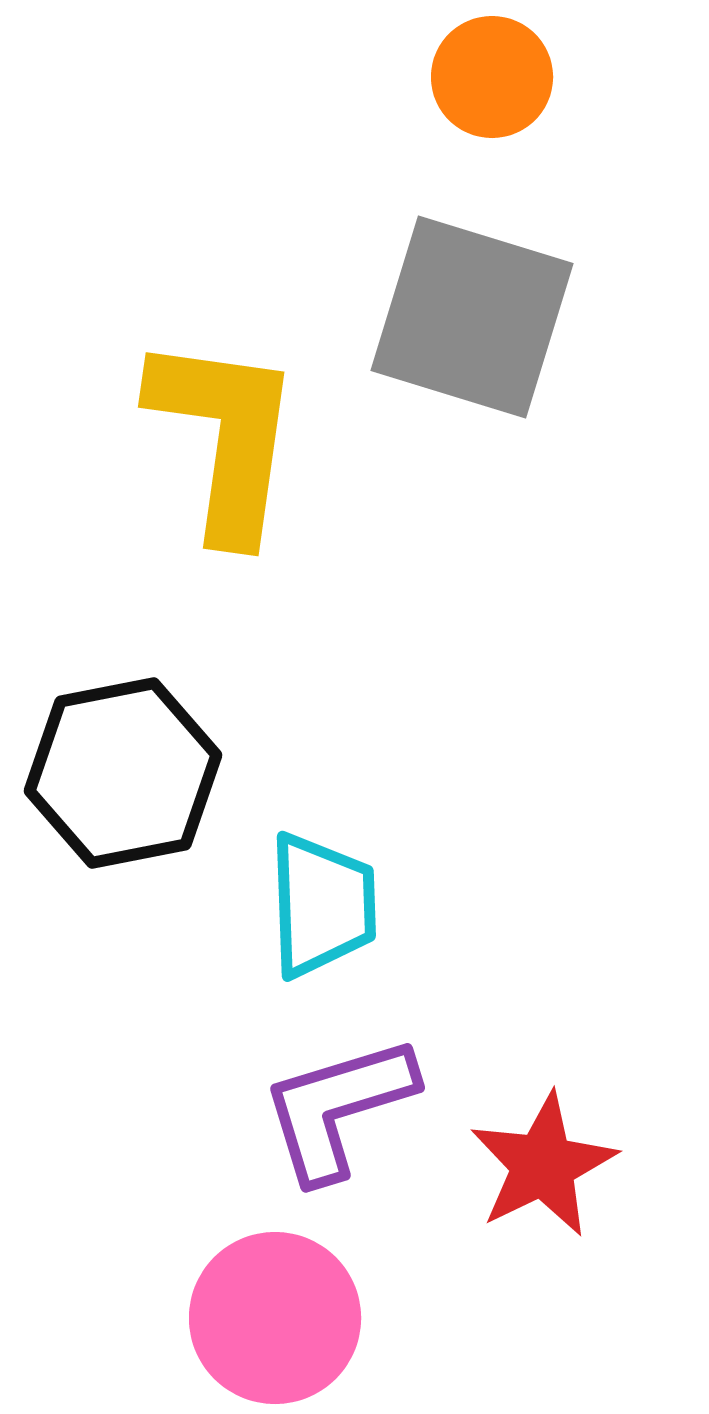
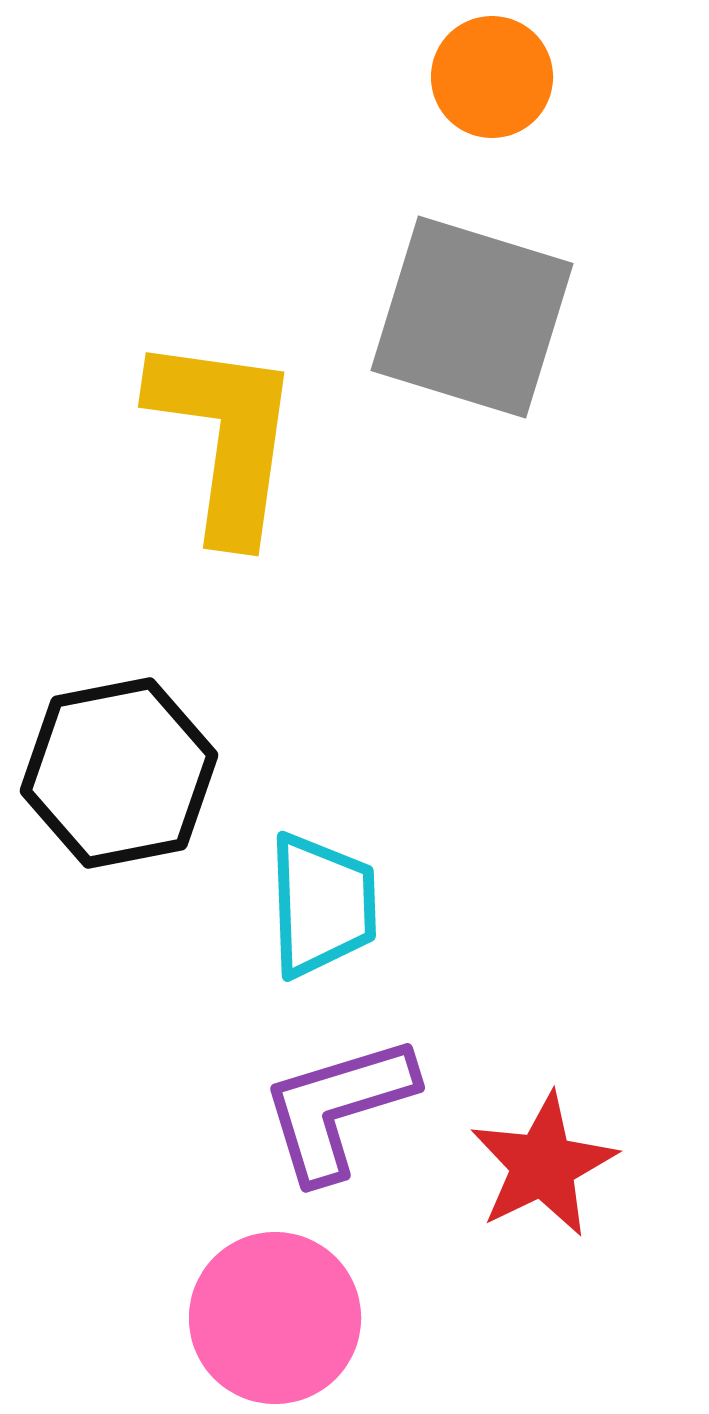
black hexagon: moved 4 px left
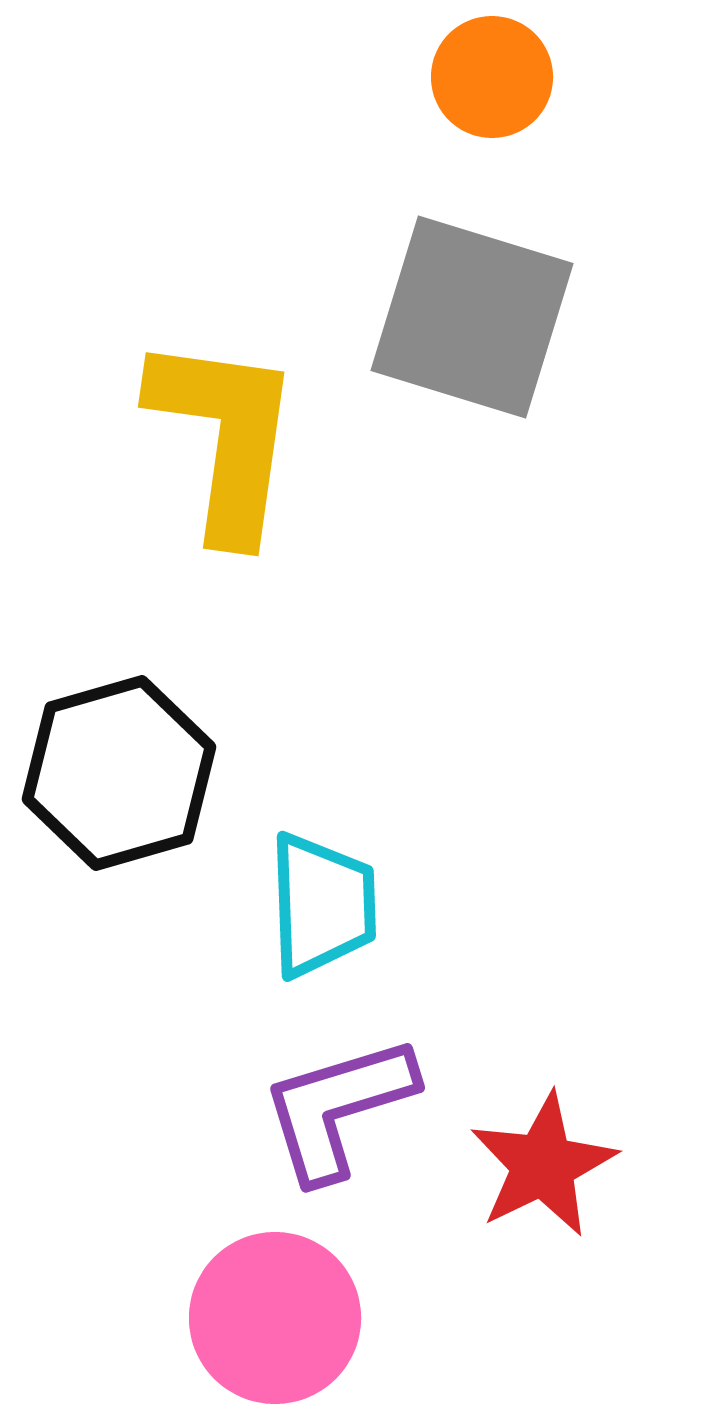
black hexagon: rotated 5 degrees counterclockwise
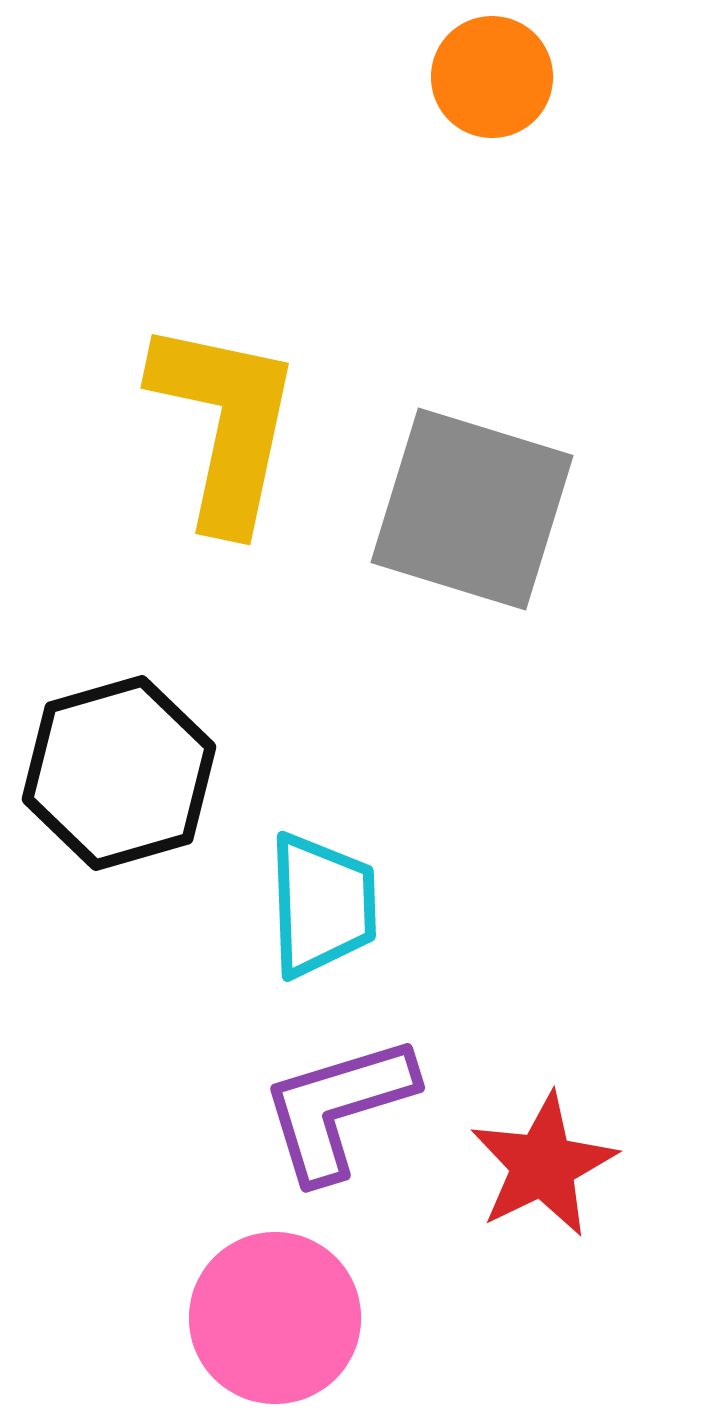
gray square: moved 192 px down
yellow L-shape: moved 13 px up; rotated 4 degrees clockwise
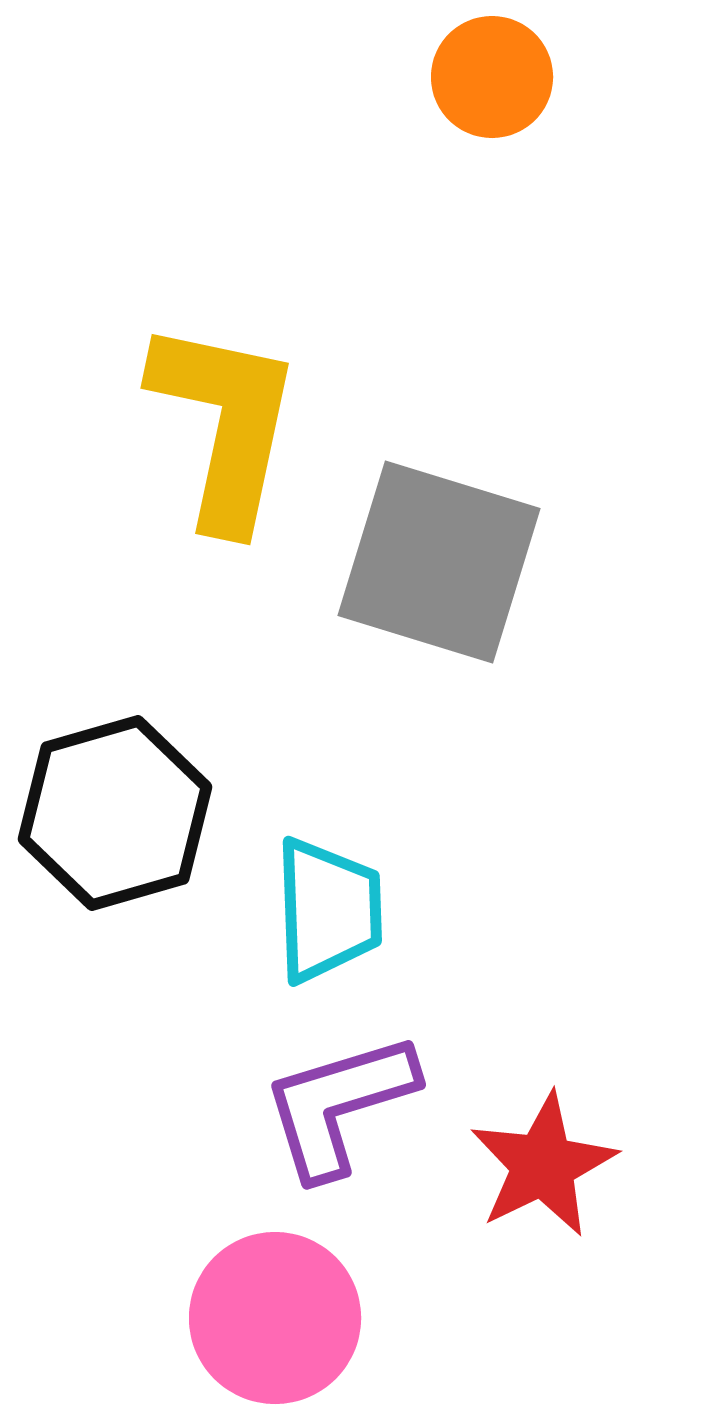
gray square: moved 33 px left, 53 px down
black hexagon: moved 4 px left, 40 px down
cyan trapezoid: moved 6 px right, 5 px down
purple L-shape: moved 1 px right, 3 px up
